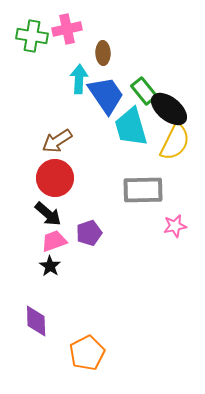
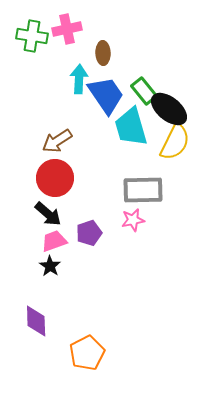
pink star: moved 42 px left, 6 px up
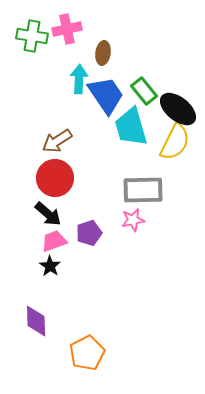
brown ellipse: rotated 10 degrees clockwise
black ellipse: moved 9 px right
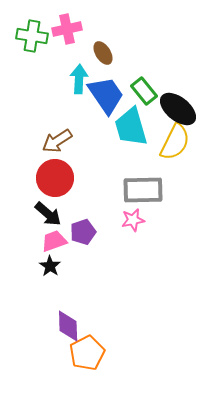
brown ellipse: rotated 40 degrees counterclockwise
purple pentagon: moved 6 px left, 1 px up
purple diamond: moved 32 px right, 5 px down
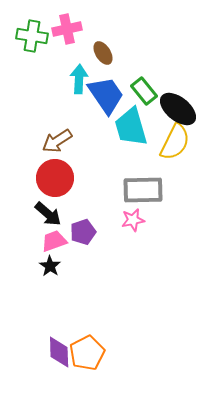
purple diamond: moved 9 px left, 26 px down
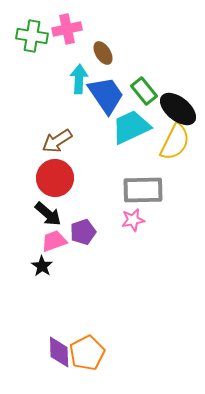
cyan trapezoid: rotated 81 degrees clockwise
black star: moved 8 px left
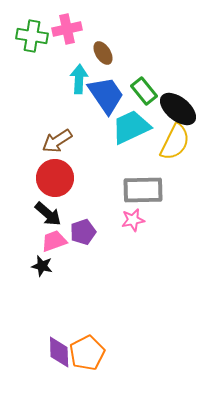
black star: rotated 20 degrees counterclockwise
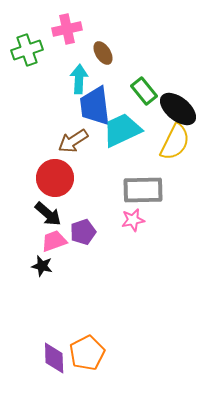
green cross: moved 5 px left, 14 px down; rotated 28 degrees counterclockwise
blue trapezoid: moved 11 px left, 11 px down; rotated 153 degrees counterclockwise
cyan trapezoid: moved 9 px left, 3 px down
brown arrow: moved 16 px right
purple diamond: moved 5 px left, 6 px down
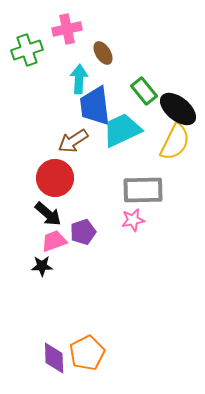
black star: rotated 15 degrees counterclockwise
